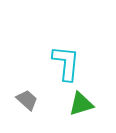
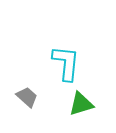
gray trapezoid: moved 3 px up
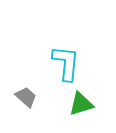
gray trapezoid: moved 1 px left
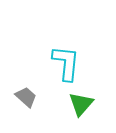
green triangle: rotated 32 degrees counterclockwise
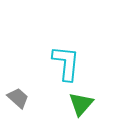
gray trapezoid: moved 8 px left, 1 px down
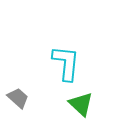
green triangle: rotated 28 degrees counterclockwise
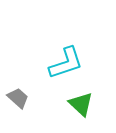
cyan L-shape: rotated 66 degrees clockwise
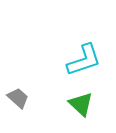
cyan L-shape: moved 18 px right, 3 px up
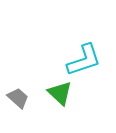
green triangle: moved 21 px left, 11 px up
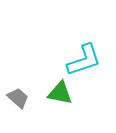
green triangle: rotated 32 degrees counterclockwise
